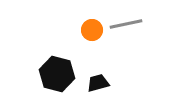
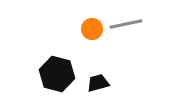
orange circle: moved 1 px up
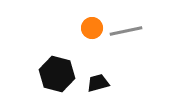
gray line: moved 7 px down
orange circle: moved 1 px up
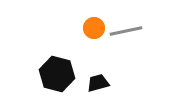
orange circle: moved 2 px right
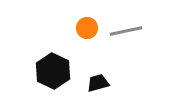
orange circle: moved 7 px left
black hexagon: moved 4 px left, 3 px up; rotated 12 degrees clockwise
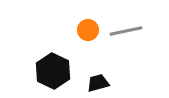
orange circle: moved 1 px right, 2 px down
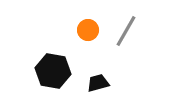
gray line: rotated 48 degrees counterclockwise
black hexagon: rotated 16 degrees counterclockwise
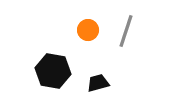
gray line: rotated 12 degrees counterclockwise
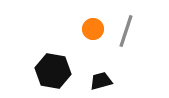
orange circle: moved 5 px right, 1 px up
black trapezoid: moved 3 px right, 2 px up
